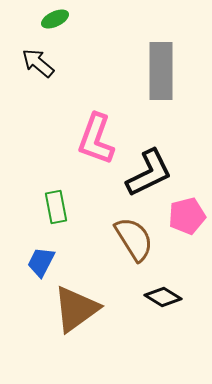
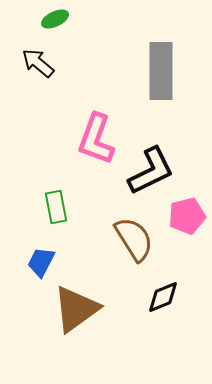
black L-shape: moved 2 px right, 2 px up
black diamond: rotated 54 degrees counterclockwise
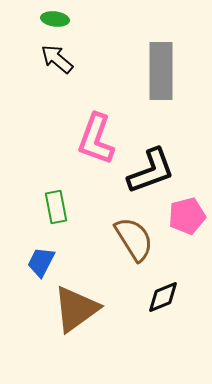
green ellipse: rotated 32 degrees clockwise
black arrow: moved 19 px right, 4 px up
black L-shape: rotated 6 degrees clockwise
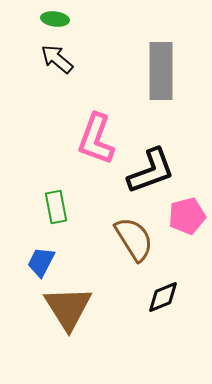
brown triangle: moved 8 px left, 1 px up; rotated 26 degrees counterclockwise
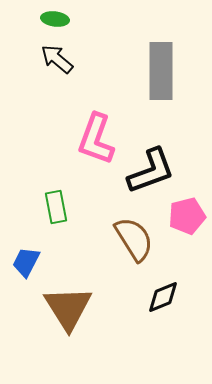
blue trapezoid: moved 15 px left
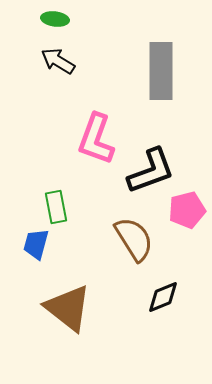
black arrow: moved 1 px right, 2 px down; rotated 8 degrees counterclockwise
pink pentagon: moved 6 px up
blue trapezoid: moved 10 px right, 18 px up; rotated 12 degrees counterclockwise
brown triangle: rotated 20 degrees counterclockwise
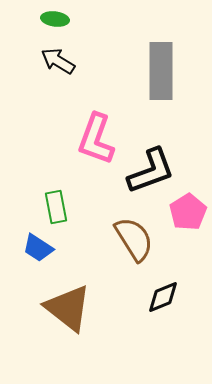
pink pentagon: moved 1 px right, 2 px down; rotated 18 degrees counterclockwise
blue trapezoid: moved 2 px right, 4 px down; rotated 72 degrees counterclockwise
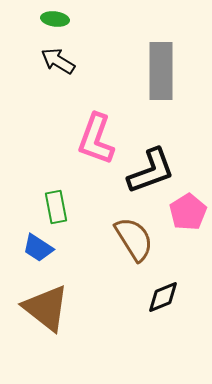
brown triangle: moved 22 px left
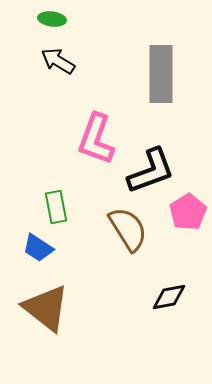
green ellipse: moved 3 px left
gray rectangle: moved 3 px down
brown semicircle: moved 6 px left, 10 px up
black diamond: moved 6 px right; rotated 12 degrees clockwise
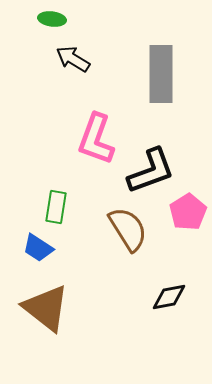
black arrow: moved 15 px right, 2 px up
green rectangle: rotated 20 degrees clockwise
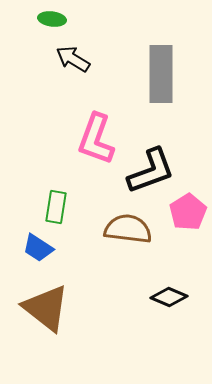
brown semicircle: rotated 51 degrees counterclockwise
black diamond: rotated 33 degrees clockwise
